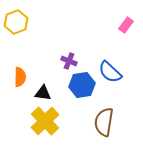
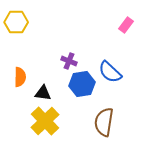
yellow hexagon: rotated 20 degrees clockwise
blue hexagon: moved 1 px up
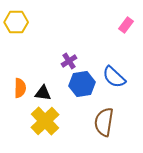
purple cross: rotated 35 degrees clockwise
blue semicircle: moved 4 px right, 5 px down
orange semicircle: moved 11 px down
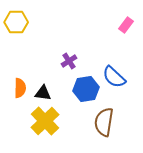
blue hexagon: moved 4 px right, 5 px down
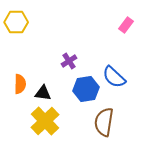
orange semicircle: moved 4 px up
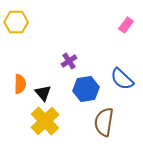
blue semicircle: moved 8 px right, 2 px down
black triangle: rotated 42 degrees clockwise
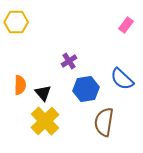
orange semicircle: moved 1 px down
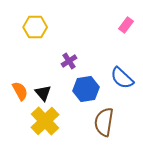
yellow hexagon: moved 19 px right, 5 px down
blue semicircle: moved 1 px up
orange semicircle: moved 6 px down; rotated 30 degrees counterclockwise
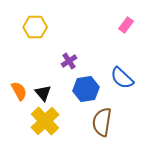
orange semicircle: moved 1 px left
brown semicircle: moved 2 px left
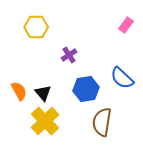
yellow hexagon: moved 1 px right
purple cross: moved 6 px up
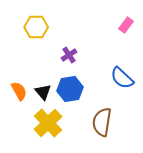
blue hexagon: moved 16 px left
black triangle: moved 1 px up
yellow cross: moved 3 px right, 2 px down
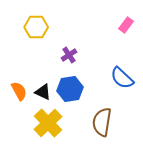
black triangle: rotated 24 degrees counterclockwise
